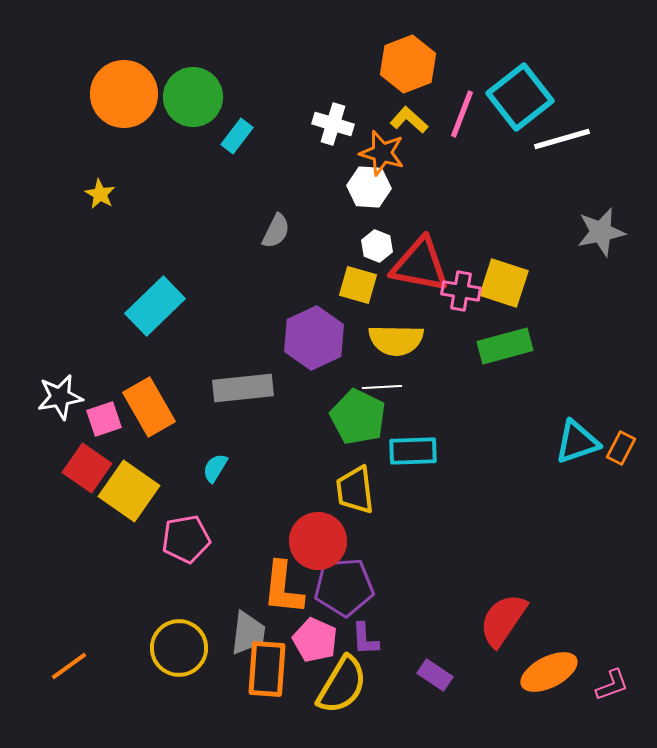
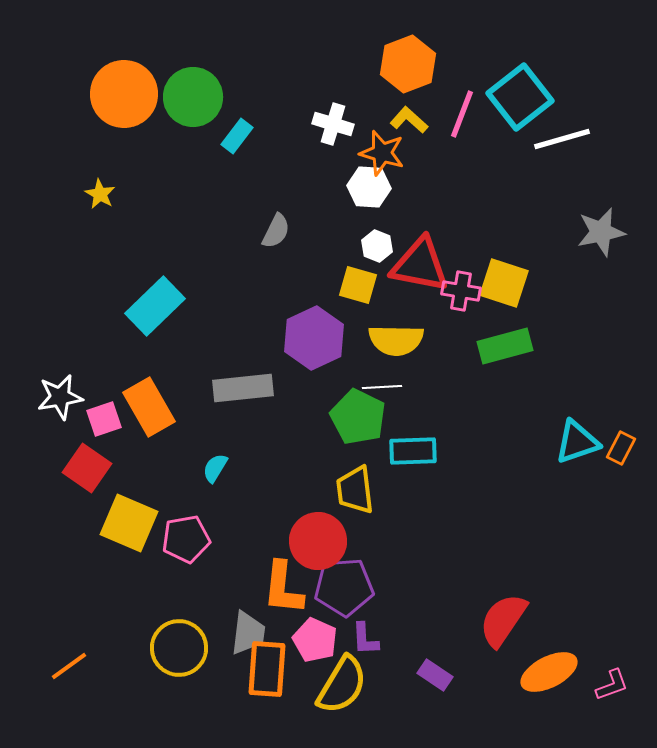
yellow square at (129, 491): moved 32 px down; rotated 12 degrees counterclockwise
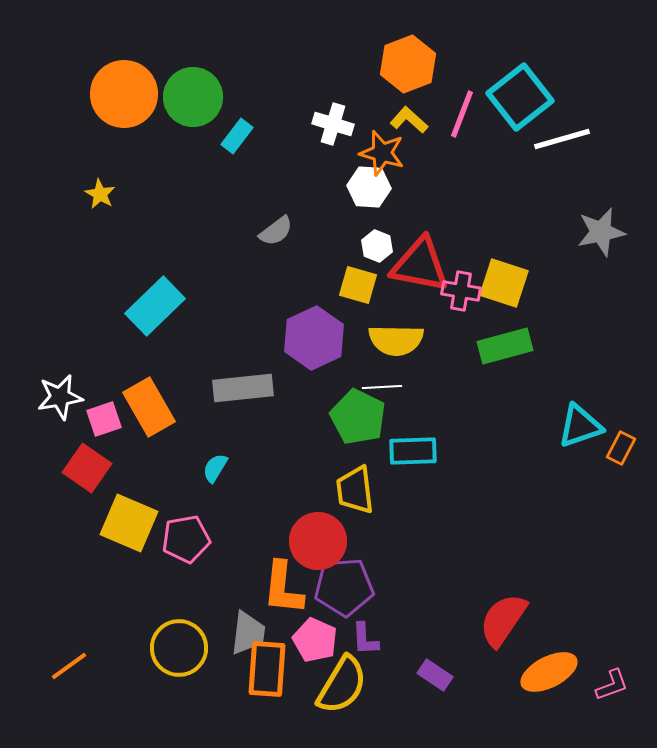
gray semicircle at (276, 231): rotated 27 degrees clockwise
cyan triangle at (577, 442): moved 3 px right, 16 px up
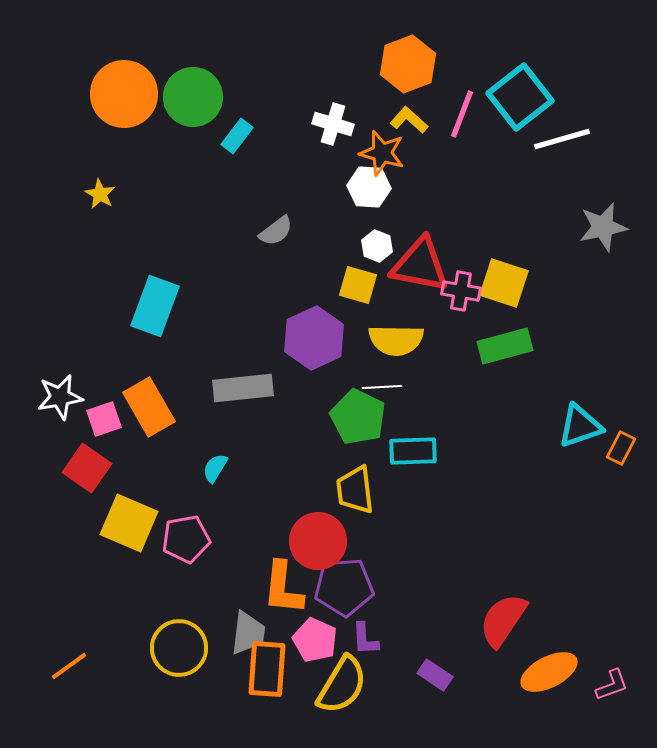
gray star at (601, 232): moved 2 px right, 5 px up
cyan rectangle at (155, 306): rotated 26 degrees counterclockwise
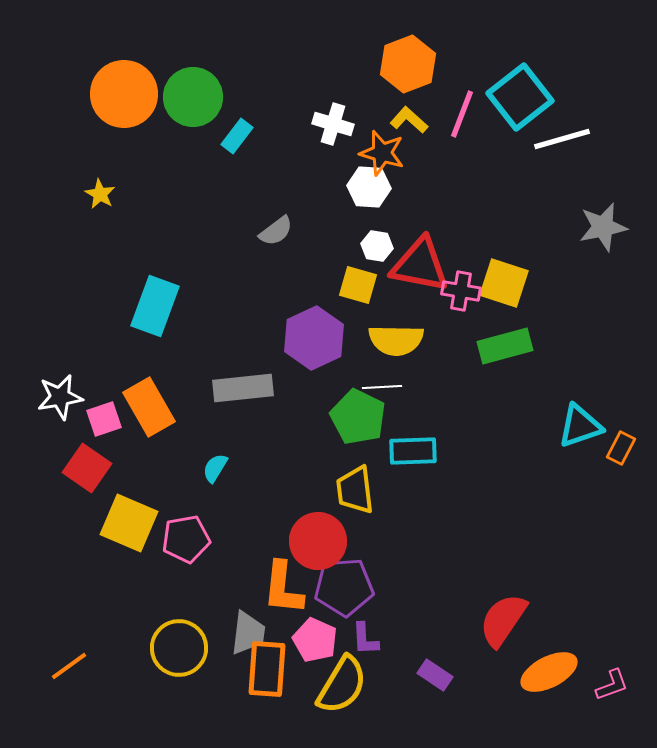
white hexagon at (377, 246): rotated 12 degrees counterclockwise
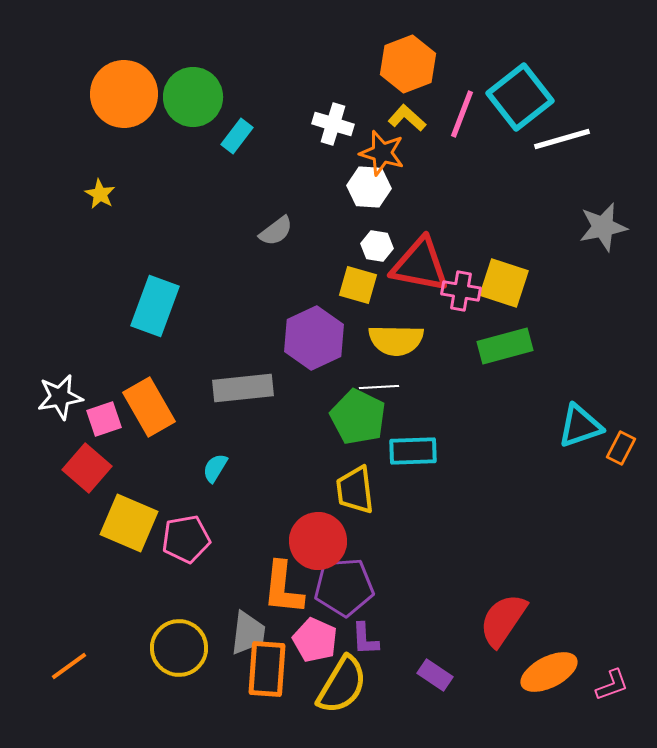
yellow L-shape at (409, 120): moved 2 px left, 2 px up
white line at (382, 387): moved 3 px left
red square at (87, 468): rotated 6 degrees clockwise
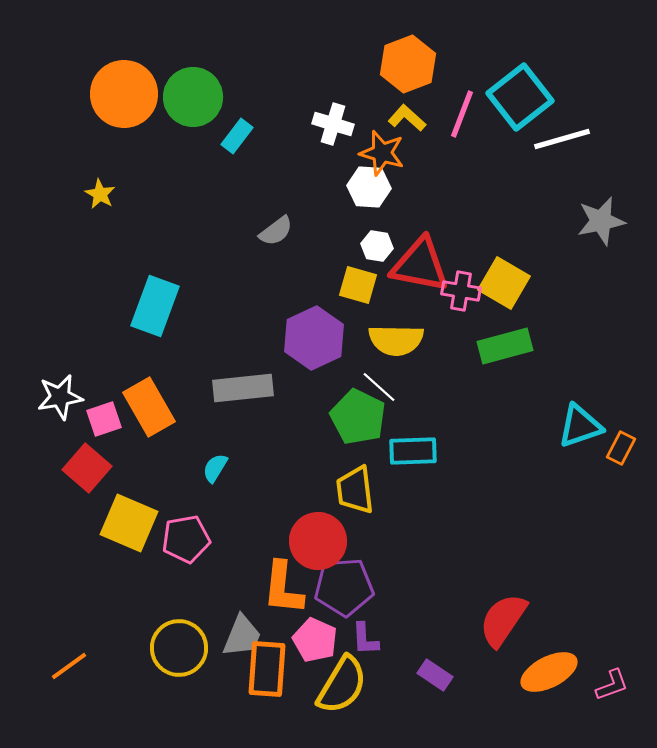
gray star at (603, 227): moved 2 px left, 6 px up
yellow square at (504, 283): rotated 12 degrees clockwise
white line at (379, 387): rotated 45 degrees clockwise
gray trapezoid at (248, 633): moved 6 px left, 3 px down; rotated 15 degrees clockwise
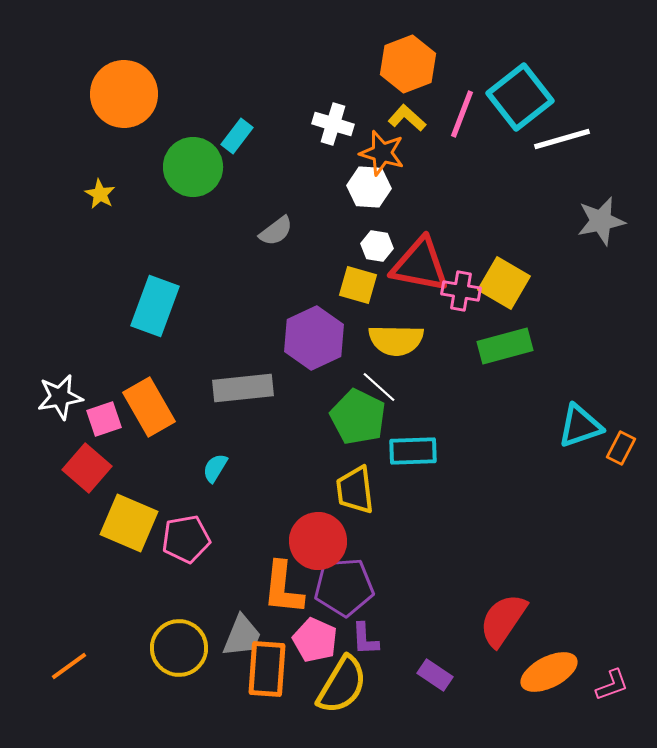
green circle at (193, 97): moved 70 px down
